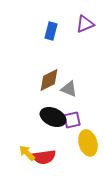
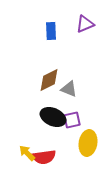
blue rectangle: rotated 18 degrees counterclockwise
yellow ellipse: rotated 25 degrees clockwise
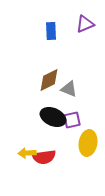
yellow arrow: rotated 48 degrees counterclockwise
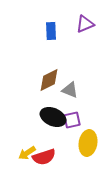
gray triangle: moved 1 px right, 1 px down
yellow arrow: rotated 30 degrees counterclockwise
red semicircle: rotated 10 degrees counterclockwise
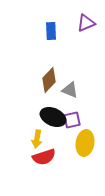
purple triangle: moved 1 px right, 1 px up
brown diamond: rotated 20 degrees counterclockwise
yellow ellipse: moved 3 px left
yellow arrow: moved 10 px right, 14 px up; rotated 48 degrees counterclockwise
